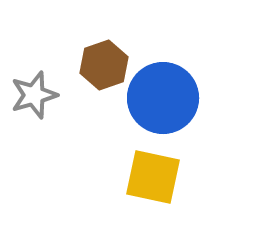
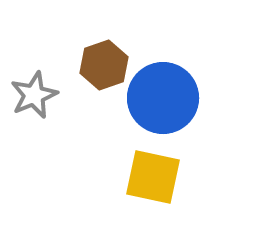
gray star: rotated 6 degrees counterclockwise
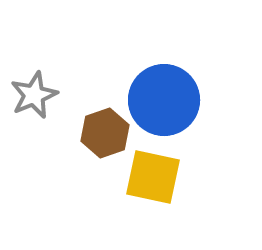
brown hexagon: moved 1 px right, 68 px down
blue circle: moved 1 px right, 2 px down
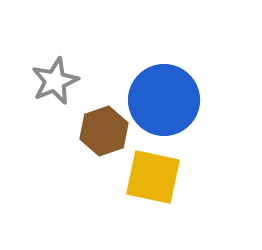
gray star: moved 21 px right, 14 px up
brown hexagon: moved 1 px left, 2 px up
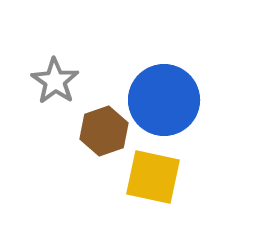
gray star: rotated 15 degrees counterclockwise
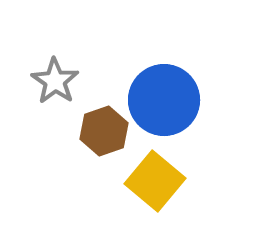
yellow square: moved 2 px right, 4 px down; rotated 28 degrees clockwise
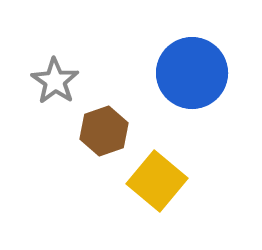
blue circle: moved 28 px right, 27 px up
yellow square: moved 2 px right
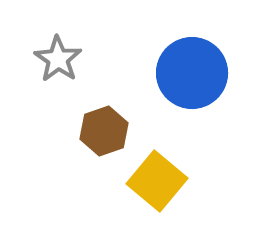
gray star: moved 3 px right, 22 px up
